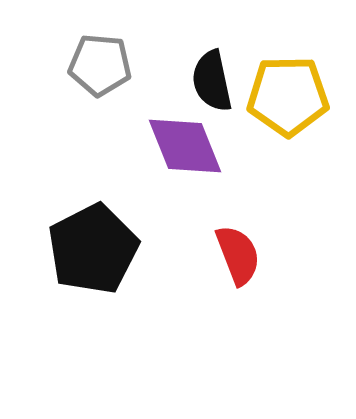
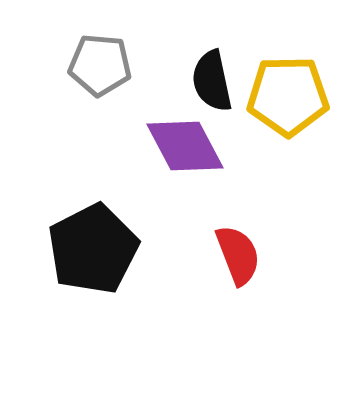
purple diamond: rotated 6 degrees counterclockwise
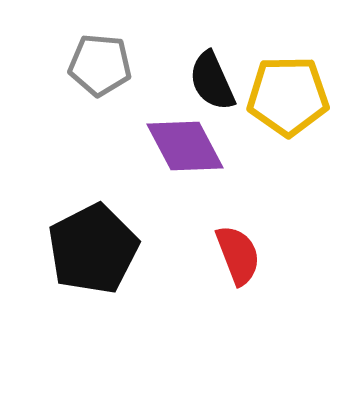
black semicircle: rotated 12 degrees counterclockwise
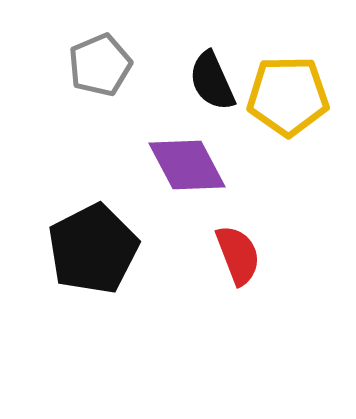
gray pentagon: rotated 28 degrees counterclockwise
purple diamond: moved 2 px right, 19 px down
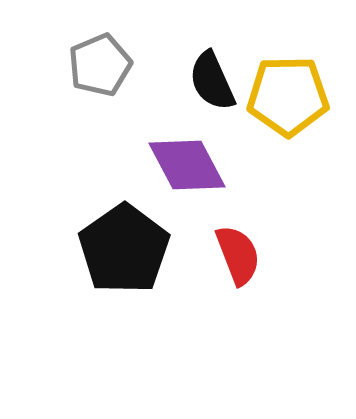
black pentagon: moved 31 px right; rotated 8 degrees counterclockwise
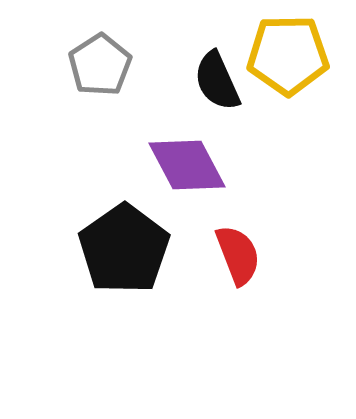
gray pentagon: rotated 10 degrees counterclockwise
black semicircle: moved 5 px right
yellow pentagon: moved 41 px up
